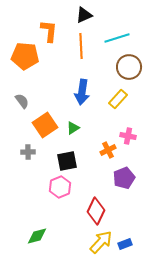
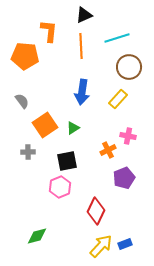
yellow arrow: moved 4 px down
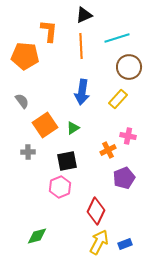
yellow arrow: moved 2 px left, 4 px up; rotated 15 degrees counterclockwise
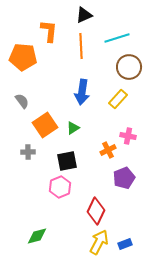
orange pentagon: moved 2 px left, 1 px down
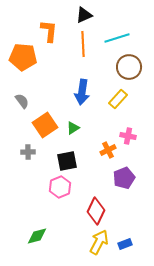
orange line: moved 2 px right, 2 px up
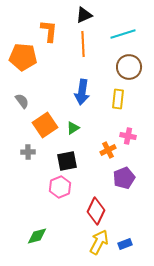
cyan line: moved 6 px right, 4 px up
yellow rectangle: rotated 36 degrees counterclockwise
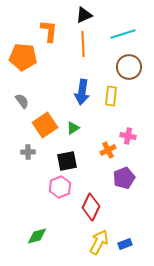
yellow rectangle: moved 7 px left, 3 px up
red diamond: moved 5 px left, 4 px up
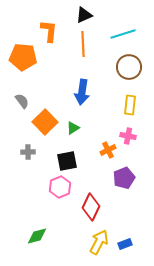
yellow rectangle: moved 19 px right, 9 px down
orange square: moved 3 px up; rotated 10 degrees counterclockwise
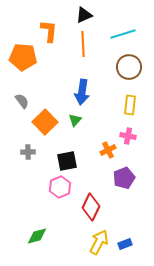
green triangle: moved 2 px right, 8 px up; rotated 16 degrees counterclockwise
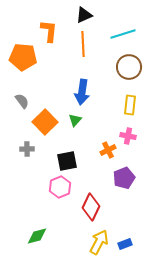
gray cross: moved 1 px left, 3 px up
